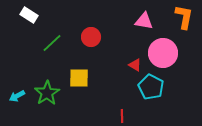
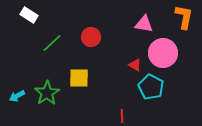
pink triangle: moved 3 px down
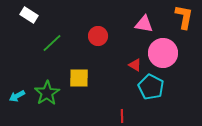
red circle: moved 7 px right, 1 px up
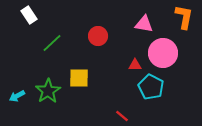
white rectangle: rotated 24 degrees clockwise
red triangle: rotated 32 degrees counterclockwise
green star: moved 1 px right, 2 px up
red line: rotated 48 degrees counterclockwise
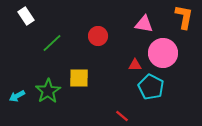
white rectangle: moved 3 px left, 1 px down
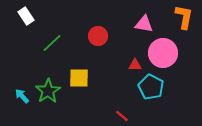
cyan arrow: moved 5 px right; rotated 77 degrees clockwise
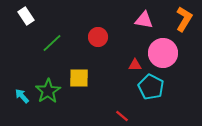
orange L-shape: moved 2 px down; rotated 20 degrees clockwise
pink triangle: moved 4 px up
red circle: moved 1 px down
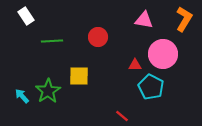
green line: moved 2 px up; rotated 40 degrees clockwise
pink circle: moved 1 px down
yellow square: moved 2 px up
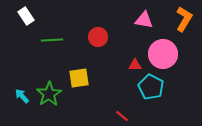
green line: moved 1 px up
yellow square: moved 2 px down; rotated 10 degrees counterclockwise
green star: moved 1 px right, 3 px down
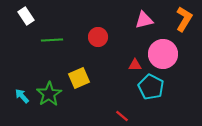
pink triangle: rotated 24 degrees counterclockwise
yellow square: rotated 15 degrees counterclockwise
